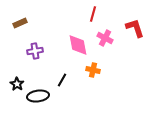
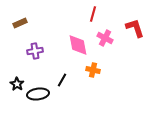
black ellipse: moved 2 px up
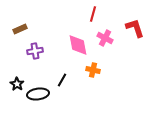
brown rectangle: moved 6 px down
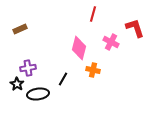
pink cross: moved 6 px right, 4 px down
pink diamond: moved 1 px right, 3 px down; rotated 25 degrees clockwise
purple cross: moved 7 px left, 17 px down
black line: moved 1 px right, 1 px up
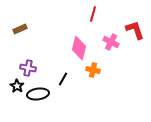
red L-shape: moved 2 px down
purple cross: rotated 21 degrees clockwise
black star: moved 2 px down
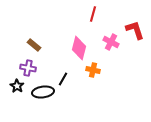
brown rectangle: moved 14 px right, 16 px down; rotated 64 degrees clockwise
black ellipse: moved 5 px right, 2 px up
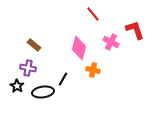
red line: rotated 56 degrees counterclockwise
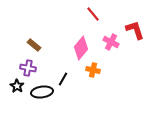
pink diamond: moved 2 px right; rotated 25 degrees clockwise
black ellipse: moved 1 px left
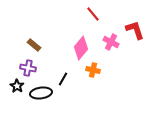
black ellipse: moved 1 px left, 1 px down
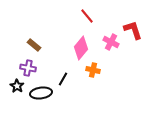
red line: moved 6 px left, 2 px down
red L-shape: moved 2 px left
